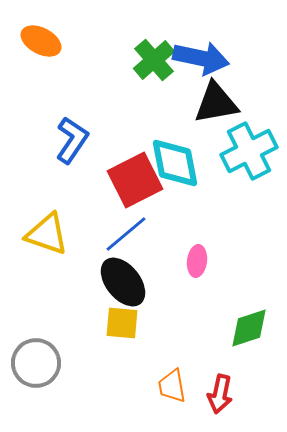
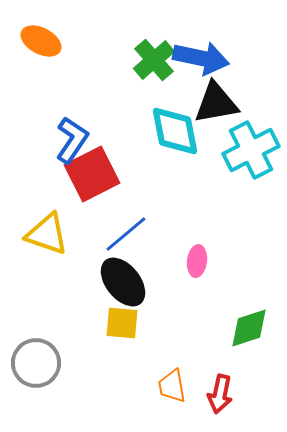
cyan cross: moved 2 px right, 1 px up
cyan diamond: moved 32 px up
red square: moved 43 px left, 6 px up
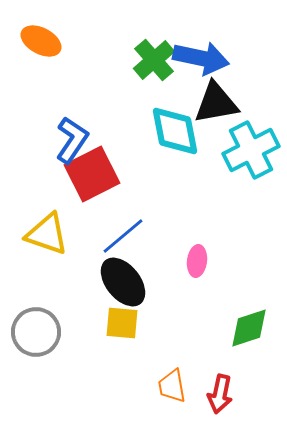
blue line: moved 3 px left, 2 px down
gray circle: moved 31 px up
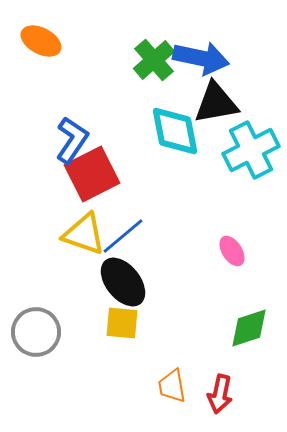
yellow triangle: moved 37 px right
pink ellipse: moved 35 px right, 10 px up; rotated 40 degrees counterclockwise
